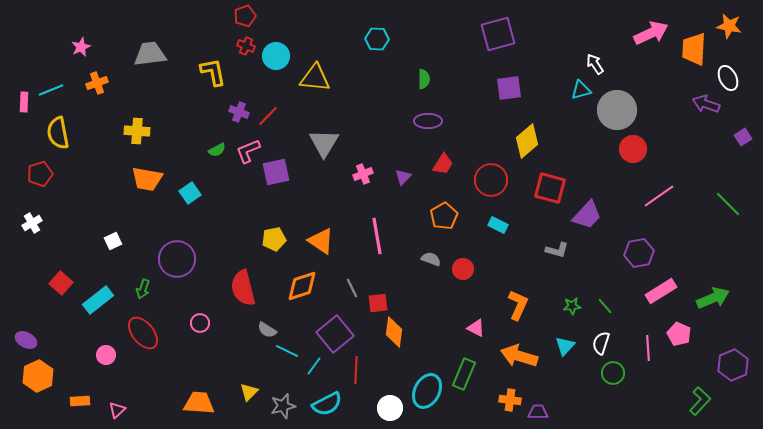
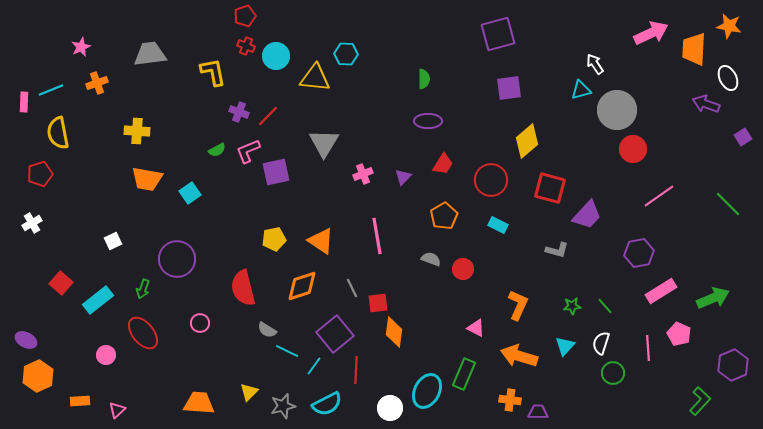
cyan hexagon at (377, 39): moved 31 px left, 15 px down
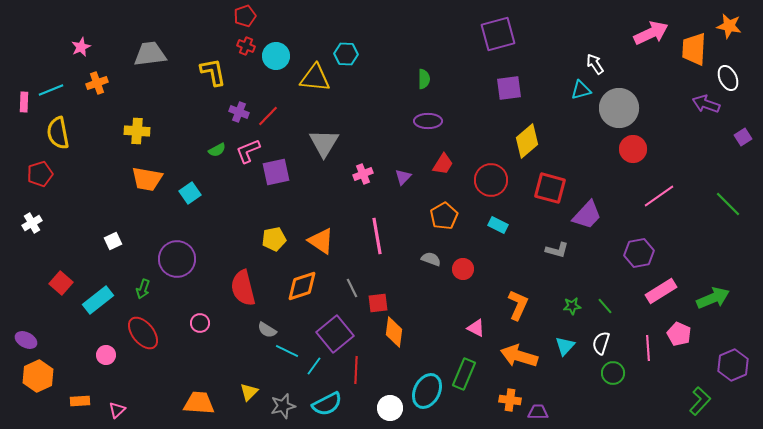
gray circle at (617, 110): moved 2 px right, 2 px up
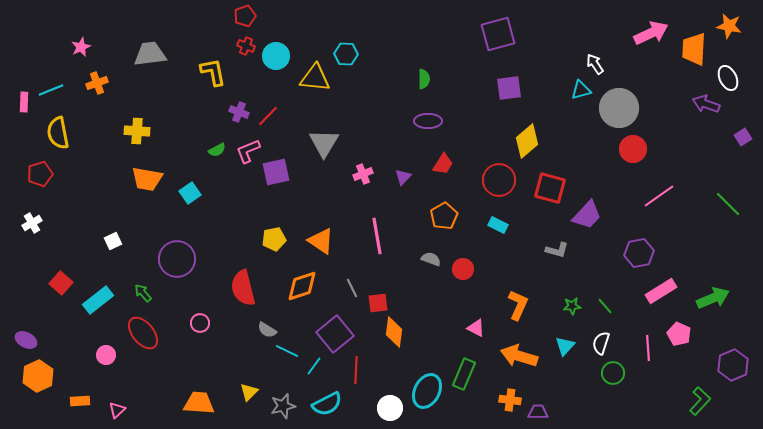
red circle at (491, 180): moved 8 px right
green arrow at (143, 289): moved 4 px down; rotated 120 degrees clockwise
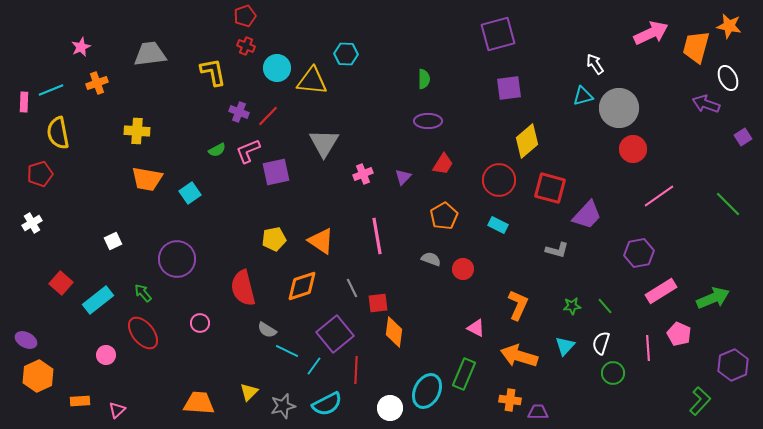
orange trapezoid at (694, 49): moved 2 px right, 2 px up; rotated 12 degrees clockwise
cyan circle at (276, 56): moved 1 px right, 12 px down
yellow triangle at (315, 78): moved 3 px left, 3 px down
cyan triangle at (581, 90): moved 2 px right, 6 px down
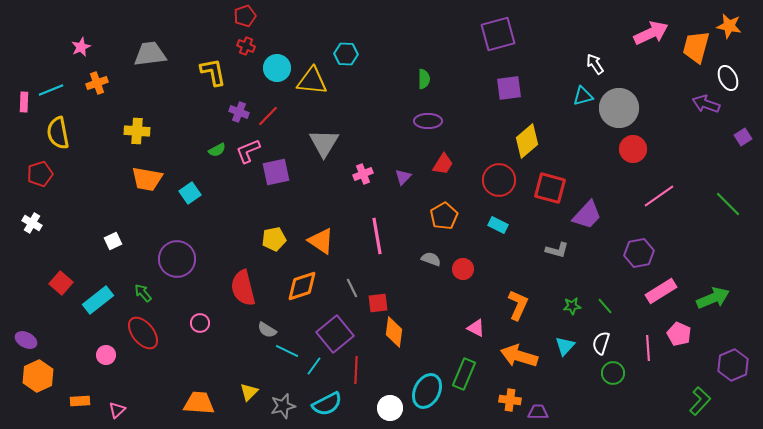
white cross at (32, 223): rotated 30 degrees counterclockwise
